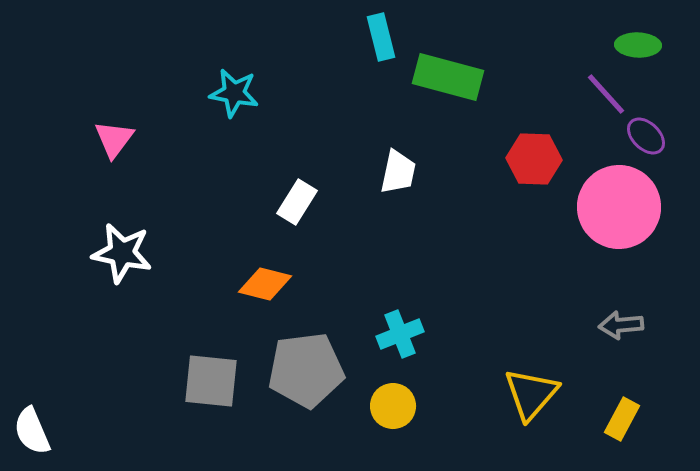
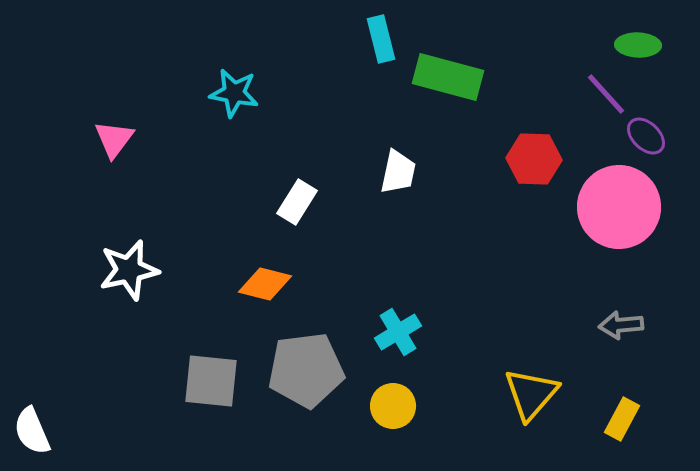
cyan rectangle: moved 2 px down
white star: moved 7 px right, 17 px down; rotated 24 degrees counterclockwise
cyan cross: moved 2 px left, 2 px up; rotated 9 degrees counterclockwise
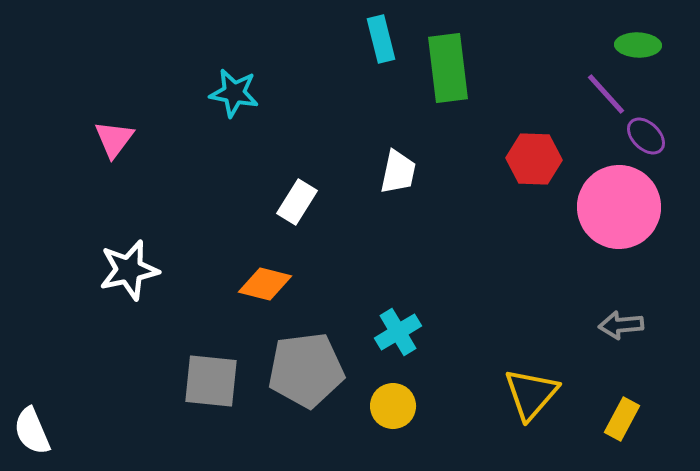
green rectangle: moved 9 px up; rotated 68 degrees clockwise
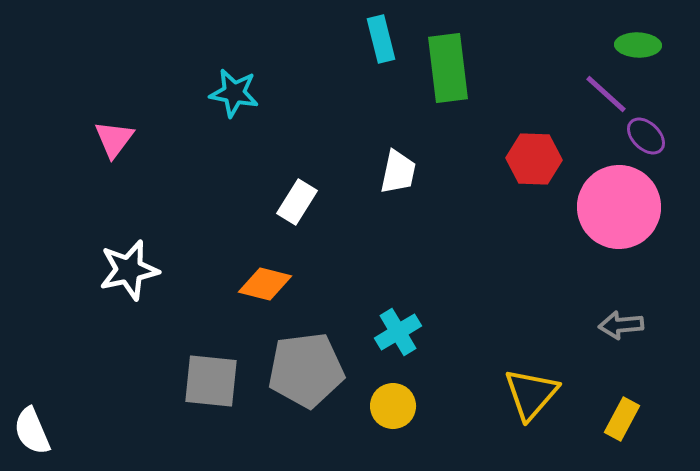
purple line: rotated 6 degrees counterclockwise
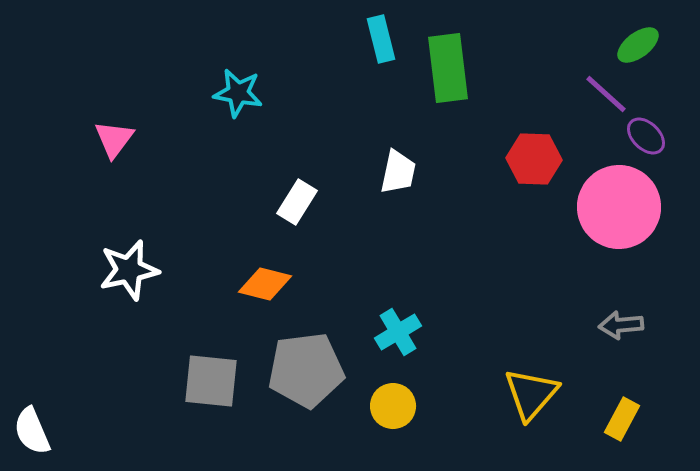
green ellipse: rotated 39 degrees counterclockwise
cyan star: moved 4 px right
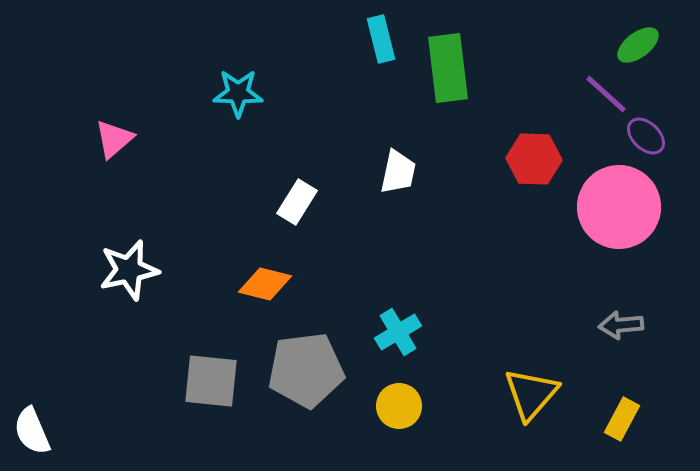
cyan star: rotated 9 degrees counterclockwise
pink triangle: rotated 12 degrees clockwise
yellow circle: moved 6 px right
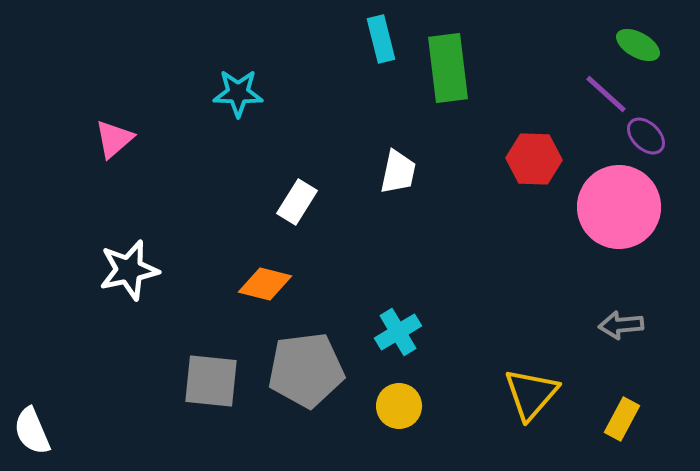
green ellipse: rotated 66 degrees clockwise
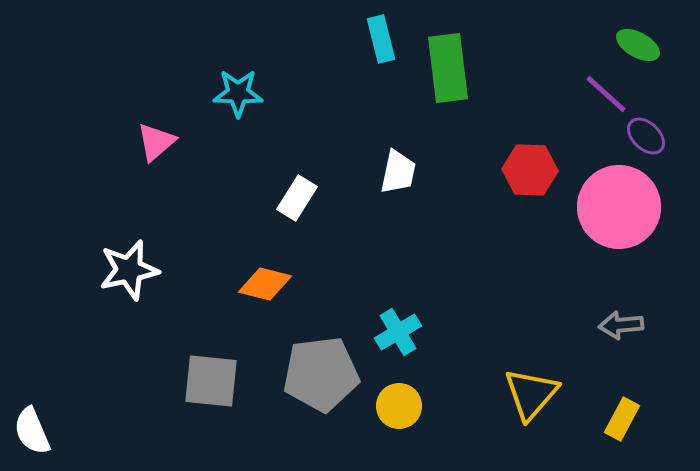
pink triangle: moved 42 px right, 3 px down
red hexagon: moved 4 px left, 11 px down
white rectangle: moved 4 px up
gray pentagon: moved 15 px right, 4 px down
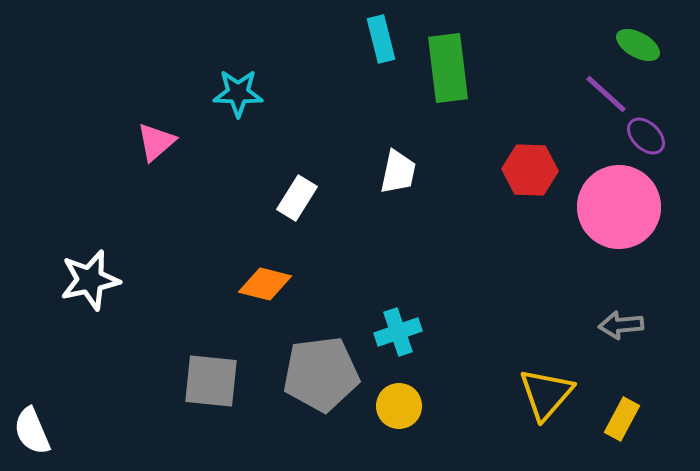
white star: moved 39 px left, 10 px down
cyan cross: rotated 12 degrees clockwise
yellow triangle: moved 15 px right
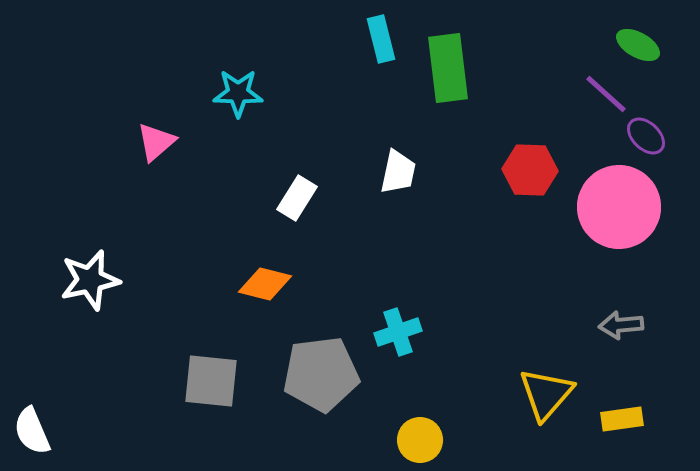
yellow circle: moved 21 px right, 34 px down
yellow rectangle: rotated 54 degrees clockwise
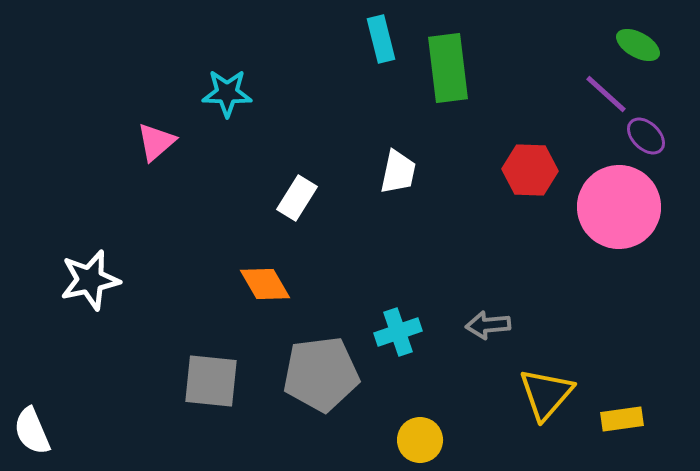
cyan star: moved 11 px left
orange diamond: rotated 46 degrees clockwise
gray arrow: moved 133 px left
